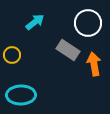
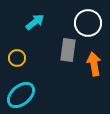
gray rectangle: rotated 65 degrees clockwise
yellow circle: moved 5 px right, 3 px down
cyan ellipse: rotated 40 degrees counterclockwise
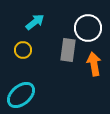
white circle: moved 5 px down
yellow circle: moved 6 px right, 8 px up
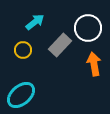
gray rectangle: moved 8 px left, 5 px up; rotated 35 degrees clockwise
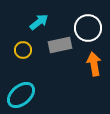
cyan arrow: moved 4 px right
gray rectangle: rotated 35 degrees clockwise
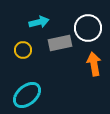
cyan arrow: rotated 24 degrees clockwise
gray rectangle: moved 2 px up
cyan ellipse: moved 6 px right
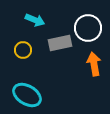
cyan arrow: moved 4 px left, 2 px up; rotated 36 degrees clockwise
cyan ellipse: rotated 72 degrees clockwise
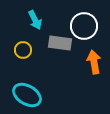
cyan arrow: rotated 42 degrees clockwise
white circle: moved 4 px left, 2 px up
gray rectangle: rotated 20 degrees clockwise
orange arrow: moved 2 px up
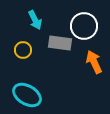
orange arrow: rotated 15 degrees counterclockwise
